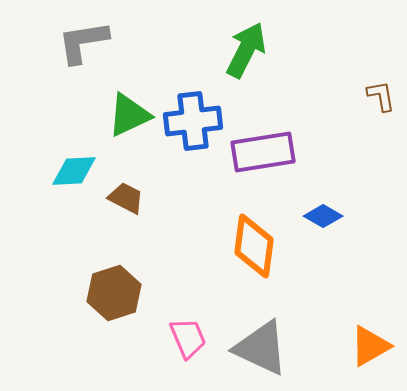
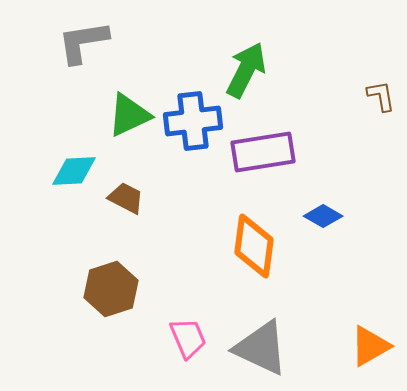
green arrow: moved 20 px down
brown hexagon: moved 3 px left, 4 px up
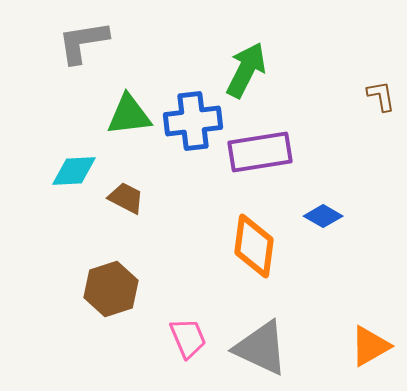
green triangle: rotated 18 degrees clockwise
purple rectangle: moved 3 px left
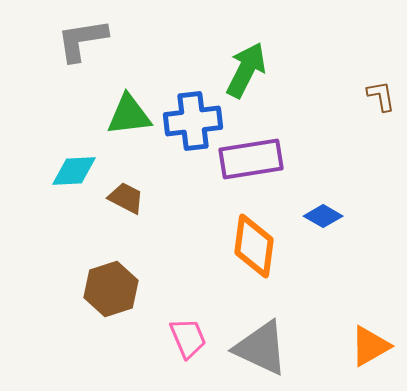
gray L-shape: moved 1 px left, 2 px up
purple rectangle: moved 9 px left, 7 px down
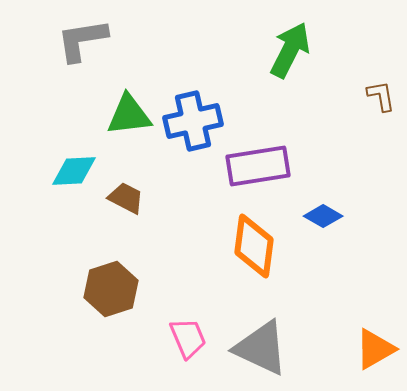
green arrow: moved 44 px right, 20 px up
blue cross: rotated 6 degrees counterclockwise
purple rectangle: moved 7 px right, 7 px down
orange triangle: moved 5 px right, 3 px down
